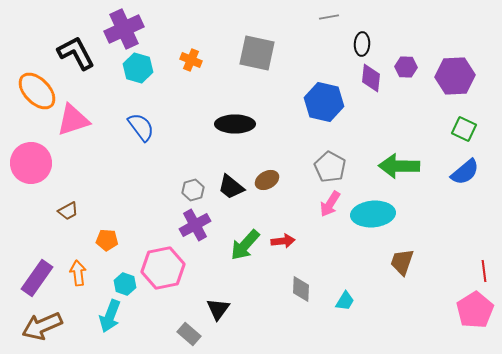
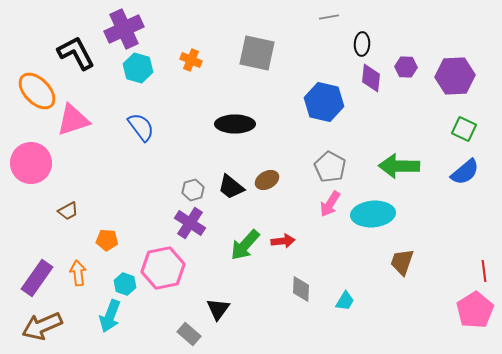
purple cross at (195, 225): moved 5 px left, 2 px up; rotated 28 degrees counterclockwise
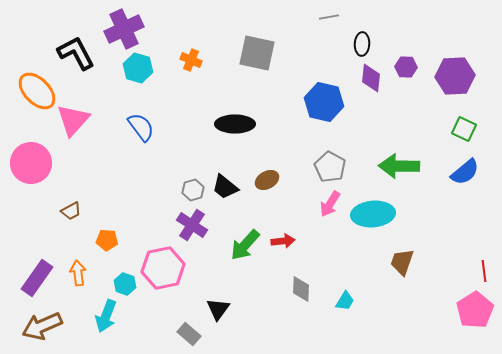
pink triangle at (73, 120): rotated 30 degrees counterclockwise
black trapezoid at (231, 187): moved 6 px left
brown trapezoid at (68, 211): moved 3 px right
purple cross at (190, 223): moved 2 px right, 2 px down
cyan arrow at (110, 316): moved 4 px left
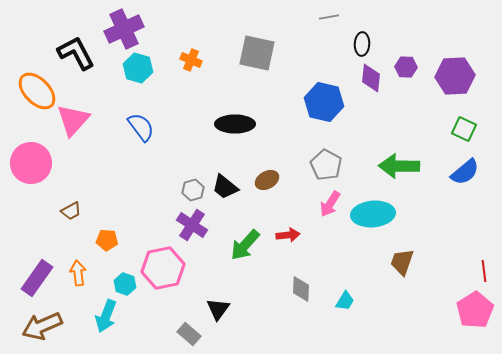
gray pentagon at (330, 167): moved 4 px left, 2 px up
red arrow at (283, 241): moved 5 px right, 6 px up
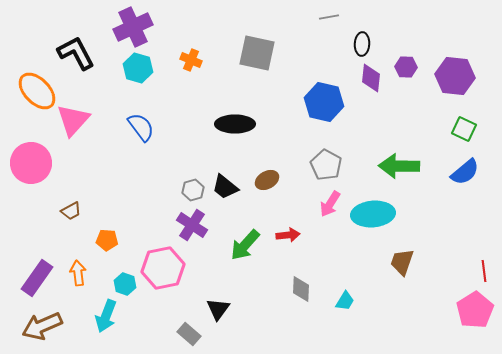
purple cross at (124, 29): moved 9 px right, 2 px up
purple hexagon at (455, 76): rotated 9 degrees clockwise
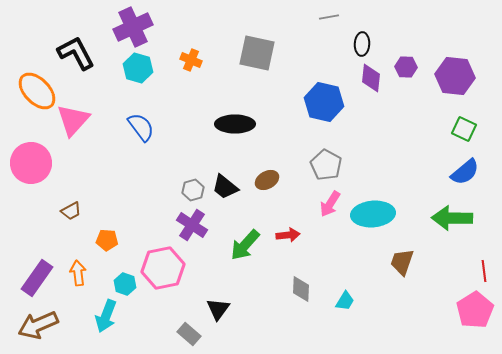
green arrow at (399, 166): moved 53 px right, 52 px down
brown arrow at (42, 326): moved 4 px left, 1 px up
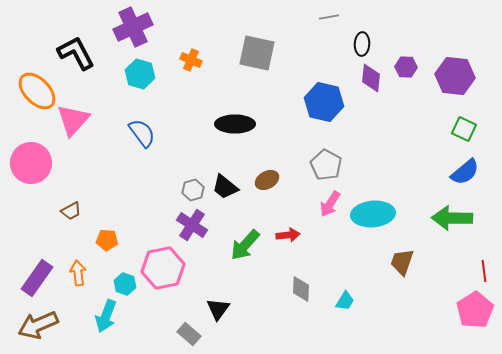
cyan hexagon at (138, 68): moved 2 px right, 6 px down
blue semicircle at (141, 127): moved 1 px right, 6 px down
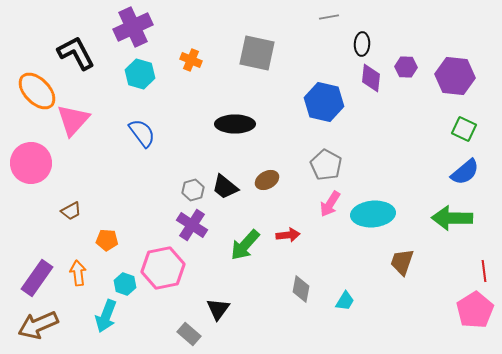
gray diamond at (301, 289): rotated 8 degrees clockwise
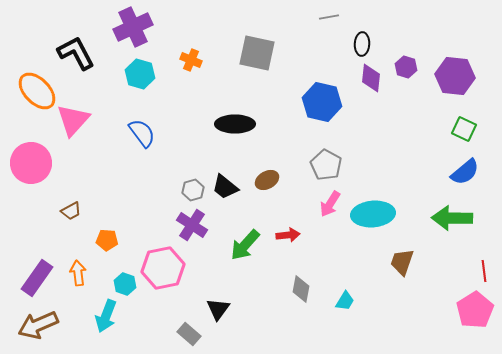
purple hexagon at (406, 67): rotated 15 degrees clockwise
blue hexagon at (324, 102): moved 2 px left
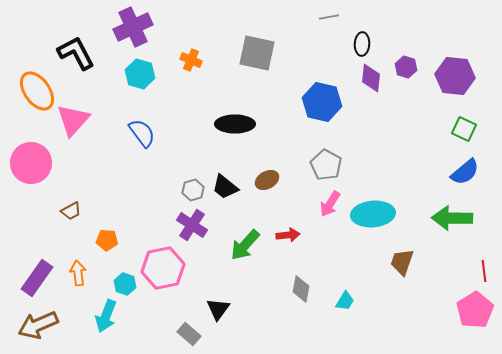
orange ellipse at (37, 91): rotated 9 degrees clockwise
